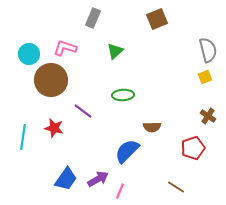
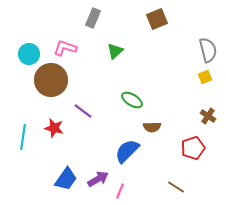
green ellipse: moved 9 px right, 5 px down; rotated 35 degrees clockwise
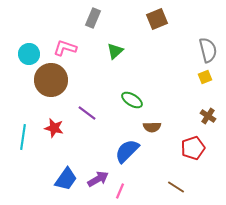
purple line: moved 4 px right, 2 px down
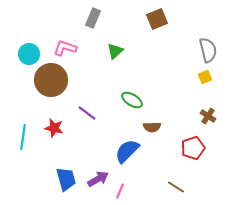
blue trapezoid: rotated 50 degrees counterclockwise
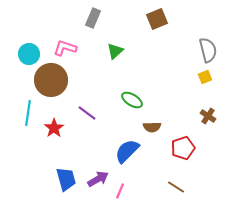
red star: rotated 24 degrees clockwise
cyan line: moved 5 px right, 24 px up
red pentagon: moved 10 px left
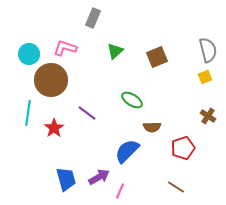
brown square: moved 38 px down
purple arrow: moved 1 px right, 2 px up
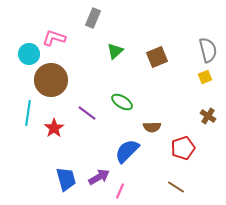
pink L-shape: moved 11 px left, 10 px up
green ellipse: moved 10 px left, 2 px down
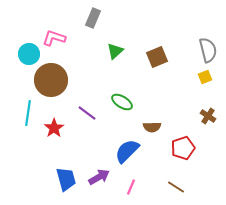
pink line: moved 11 px right, 4 px up
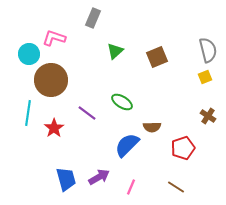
blue semicircle: moved 6 px up
